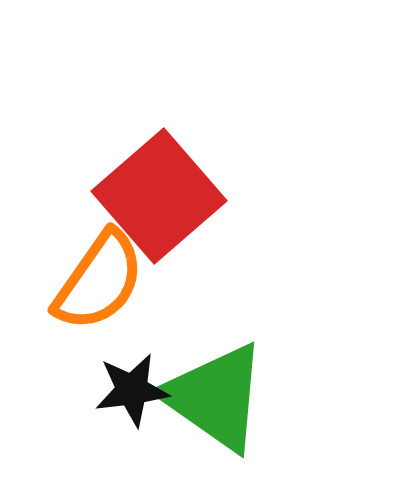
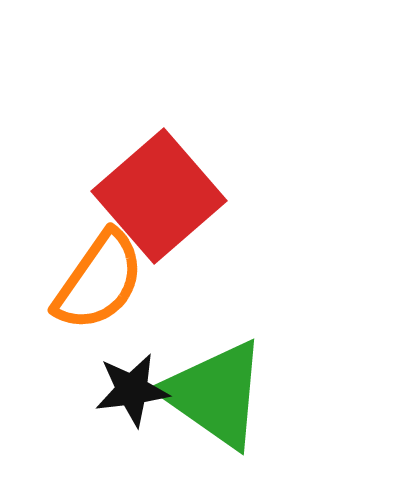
green triangle: moved 3 px up
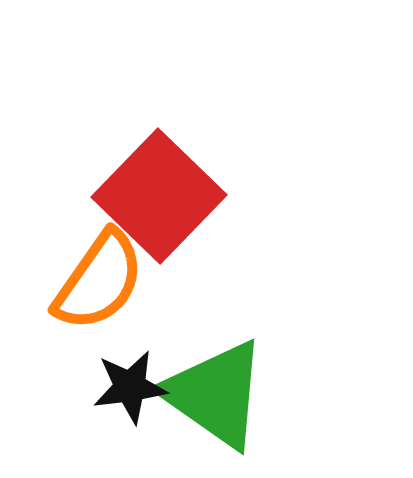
red square: rotated 5 degrees counterclockwise
black star: moved 2 px left, 3 px up
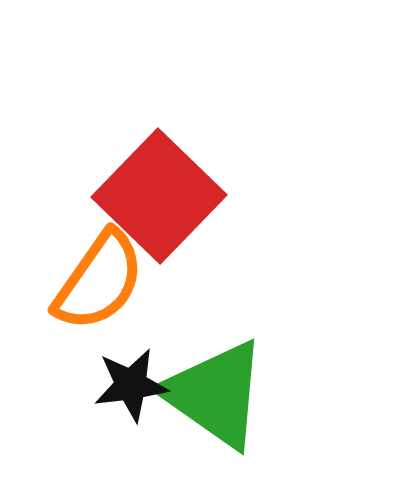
black star: moved 1 px right, 2 px up
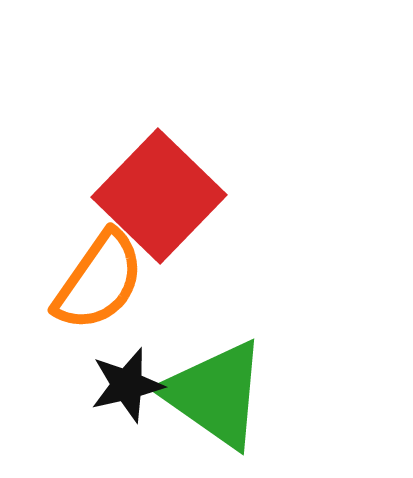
black star: moved 4 px left; rotated 6 degrees counterclockwise
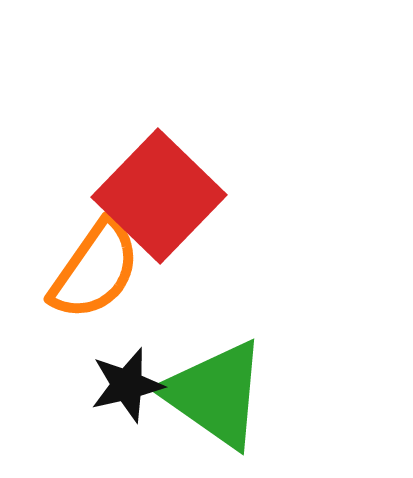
orange semicircle: moved 4 px left, 11 px up
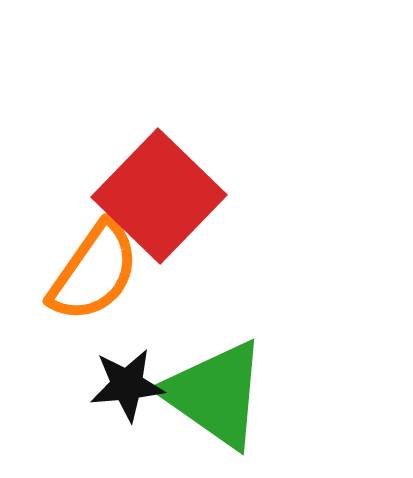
orange semicircle: moved 1 px left, 2 px down
black star: rotated 8 degrees clockwise
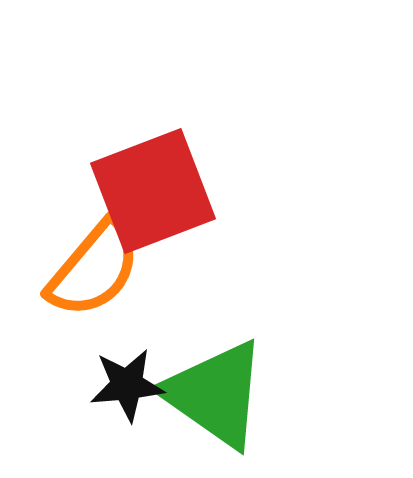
red square: moved 6 px left, 5 px up; rotated 25 degrees clockwise
orange semicircle: moved 3 px up; rotated 5 degrees clockwise
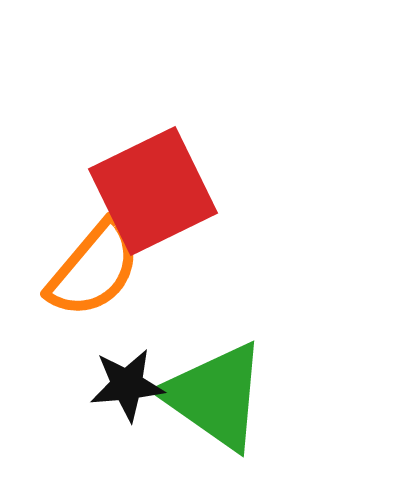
red square: rotated 5 degrees counterclockwise
green triangle: moved 2 px down
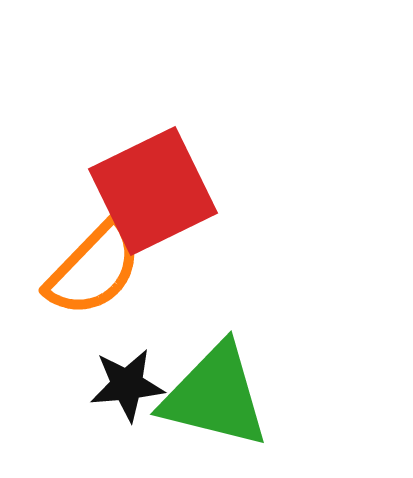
orange semicircle: rotated 4 degrees clockwise
green triangle: rotated 21 degrees counterclockwise
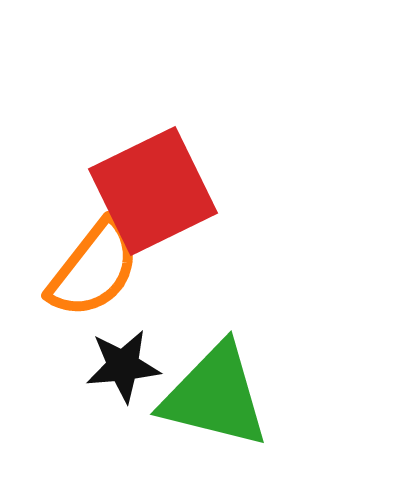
orange semicircle: rotated 6 degrees counterclockwise
black star: moved 4 px left, 19 px up
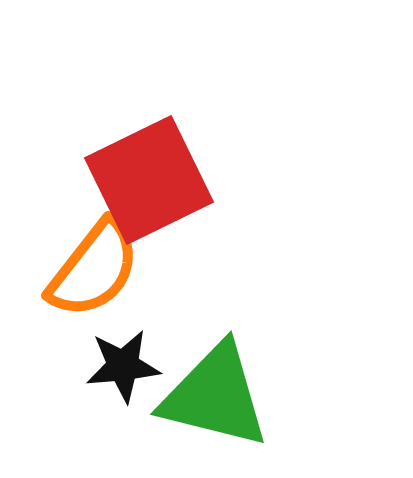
red square: moved 4 px left, 11 px up
